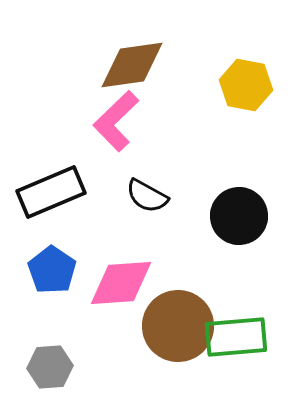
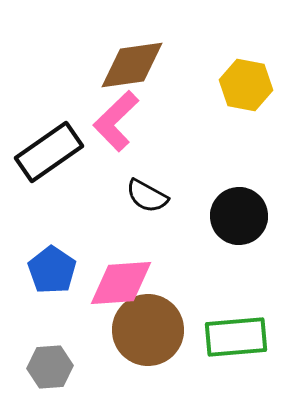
black rectangle: moved 2 px left, 40 px up; rotated 12 degrees counterclockwise
brown circle: moved 30 px left, 4 px down
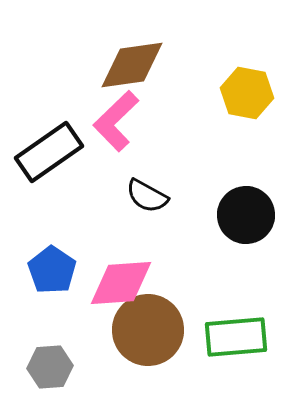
yellow hexagon: moved 1 px right, 8 px down
black circle: moved 7 px right, 1 px up
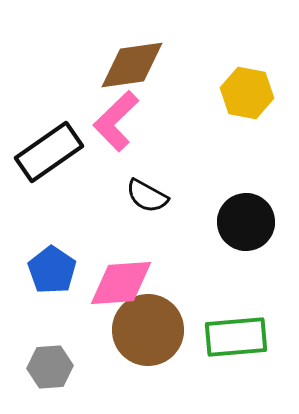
black circle: moved 7 px down
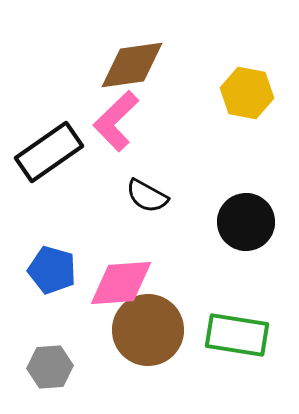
blue pentagon: rotated 18 degrees counterclockwise
green rectangle: moved 1 px right, 2 px up; rotated 14 degrees clockwise
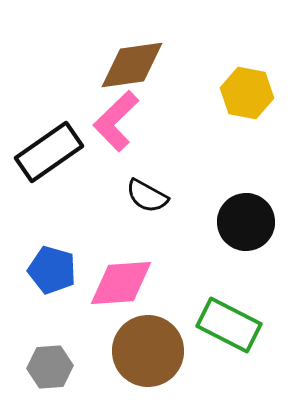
brown circle: moved 21 px down
green rectangle: moved 8 px left, 10 px up; rotated 18 degrees clockwise
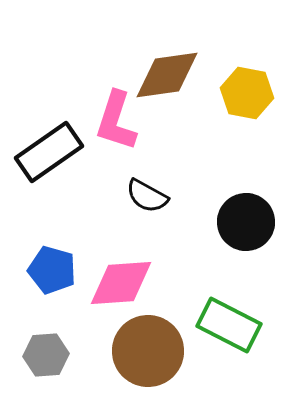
brown diamond: moved 35 px right, 10 px down
pink L-shape: rotated 28 degrees counterclockwise
gray hexagon: moved 4 px left, 12 px up
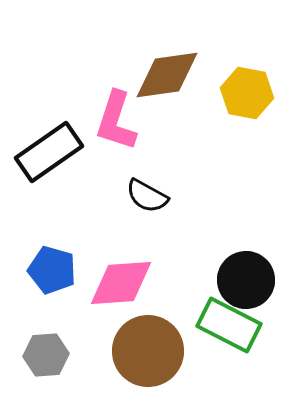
black circle: moved 58 px down
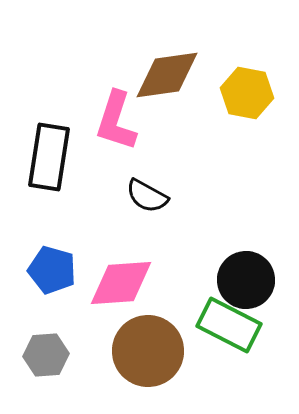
black rectangle: moved 5 px down; rotated 46 degrees counterclockwise
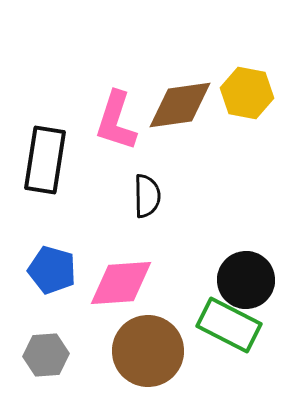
brown diamond: moved 13 px right, 30 px down
black rectangle: moved 4 px left, 3 px down
black semicircle: rotated 120 degrees counterclockwise
